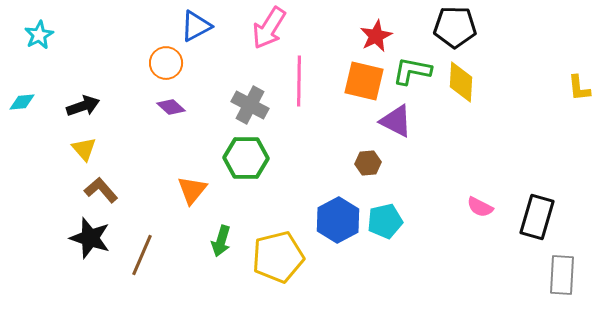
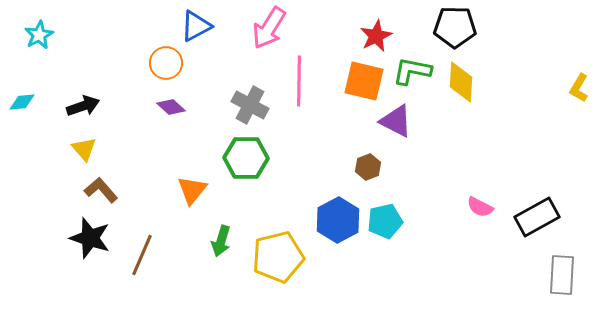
yellow L-shape: rotated 36 degrees clockwise
brown hexagon: moved 4 px down; rotated 15 degrees counterclockwise
black rectangle: rotated 45 degrees clockwise
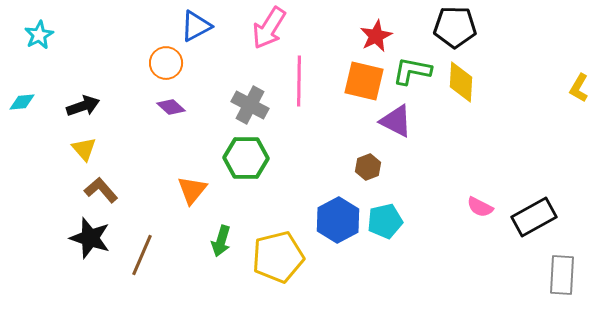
black rectangle: moved 3 px left
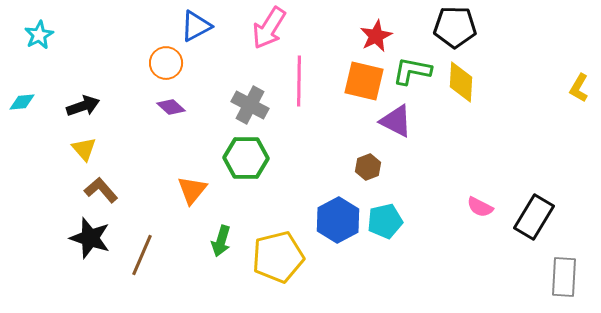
black rectangle: rotated 30 degrees counterclockwise
gray rectangle: moved 2 px right, 2 px down
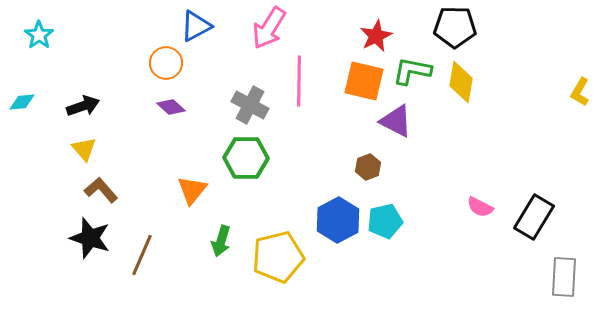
cyan star: rotated 8 degrees counterclockwise
yellow diamond: rotated 6 degrees clockwise
yellow L-shape: moved 1 px right, 4 px down
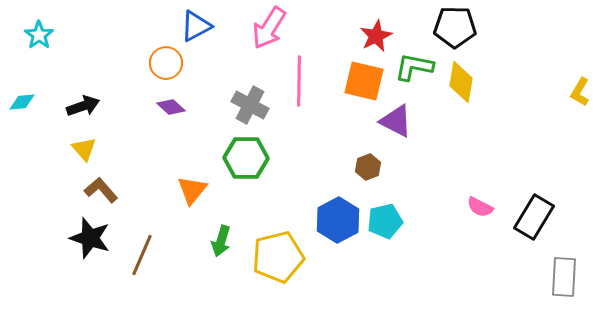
green L-shape: moved 2 px right, 4 px up
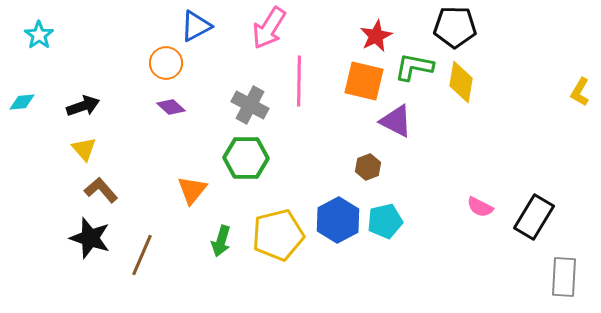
yellow pentagon: moved 22 px up
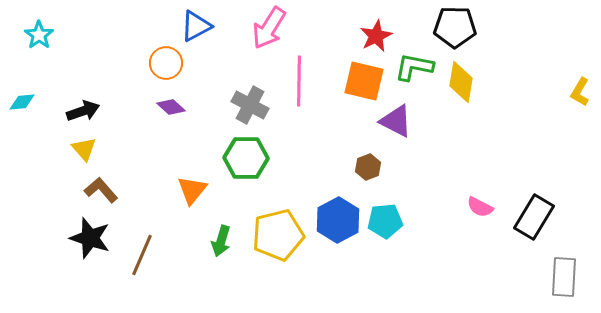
black arrow: moved 5 px down
cyan pentagon: rotated 8 degrees clockwise
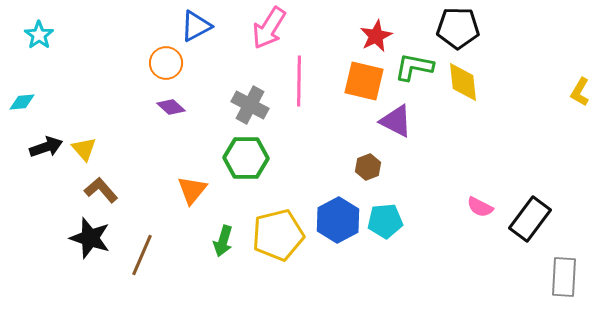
black pentagon: moved 3 px right, 1 px down
yellow diamond: moved 2 px right; rotated 15 degrees counterclockwise
black arrow: moved 37 px left, 36 px down
black rectangle: moved 4 px left, 2 px down; rotated 6 degrees clockwise
green arrow: moved 2 px right
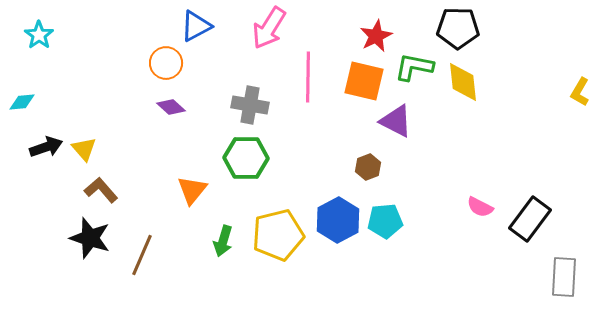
pink line: moved 9 px right, 4 px up
gray cross: rotated 18 degrees counterclockwise
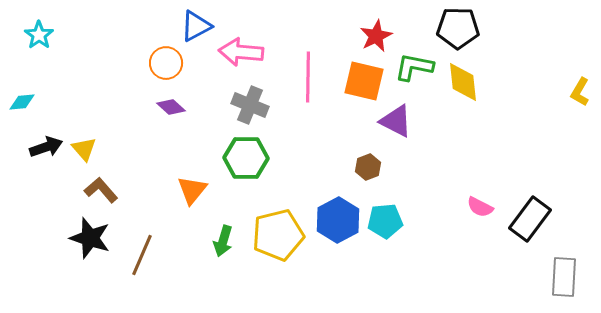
pink arrow: moved 28 px left, 24 px down; rotated 63 degrees clockwise
gray cross: rotated 12 degrees clockwise
